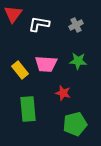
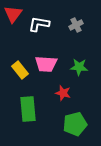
green star: moved 1 px right, 6 px down
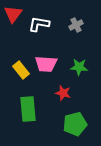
yellow rectangle: moved 1 px right
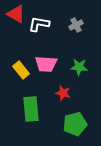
red triangle: moved 3 px right; rotated 36 degrees counterclockwise
green rectangle: moved 3 px right
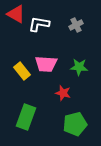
yellow rectangle: moved 1 px right, 1 px down
green rectangle: moved 5 px left, 8 px down; rotated 25 degrees clockwise
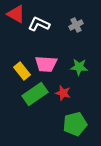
white L-shape: rotated 15 degrees clockwise
green rectangle: moved 9 px right, 23 px up; rotated 35 degrees clockwise
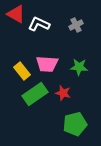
pink trapezoid: moved 1 px right
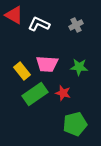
red triangle: moved 2 px left, 1 px down
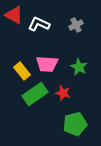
green star: rotated 24 degrees clockwise
